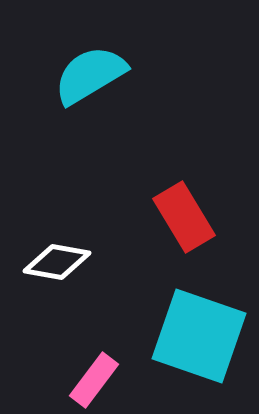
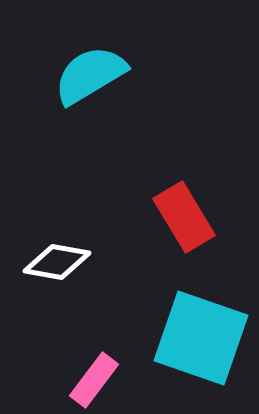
cyan square: moved 2 px right, 2 px down
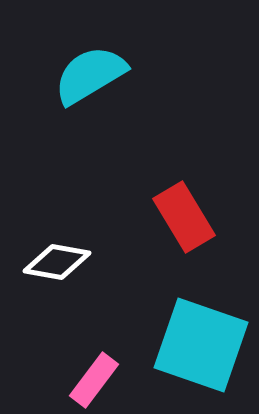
cyan square: moved 7 px down
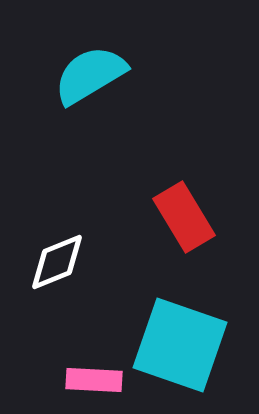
white diamond: rotated 32 degrees counterclockwise
cyan square: moved 21 px left
pink rectangle: rotated 56 degrees clockwise
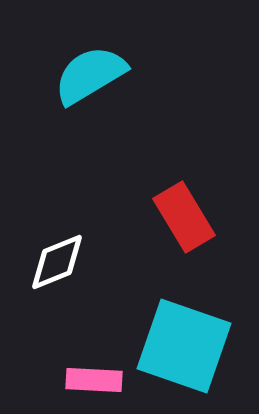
cyan square: moved 4 px right, 1 px down
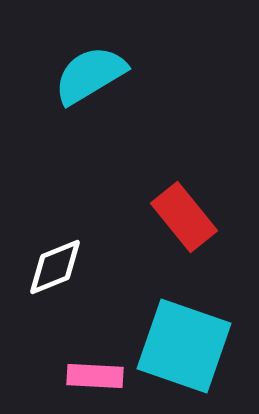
red rectangle: rotated 8 degrees counterclockwise
white diamond: moved 2 px left, 5 px down
pink rectangle: moved 1 px right, 4 px up
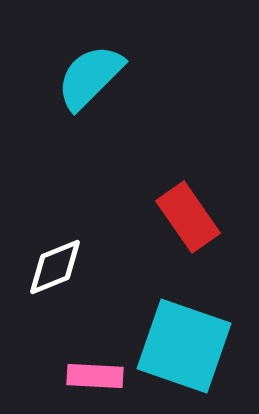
cyan semicircle: moved 2 px down; rotated 14 degrees counterclockwise
red rectangle: moved 4 px right; rotated 4 degrees clockwise
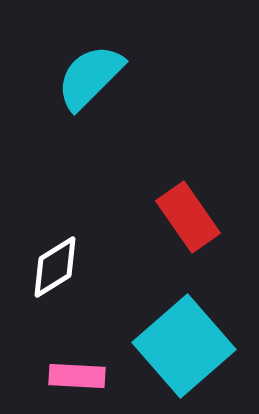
white diamond: rotated 10 degrees counterclockwise
cyan square: rotated 30 degrees clockwise
pink rectangle: moved 18 px left
